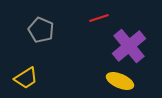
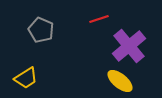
red line: moved 1 px down
yellow ellipse: rotated 16 degrees clockwise
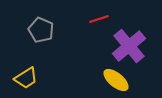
yellow ellipse: moved 4 px left, 1 px up
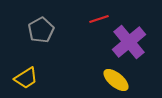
gray pentagon: rotated 20 degrees clockwise
purple cross: moved 4 px up
